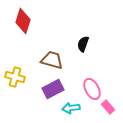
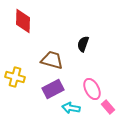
red diamond: rotated 15 degrees counterclockwise
cyan arrow: rotated 18 degrees clockwise
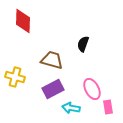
pink rectangle: rotated 32 degrees clockwise
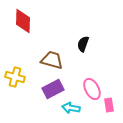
pink rectangle: moved 1 px right, 2 px up
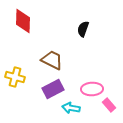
black semicircle: moved 15 px up
brown trapezoid: rotated 10 degrees clockwise
pink ellipse: rotated 65 degrees counterclockwise
pink rectangle: rotated 32 degrees counterclockwise
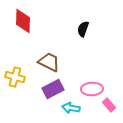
brown trapezoid: moved 3 px left, 2 px down
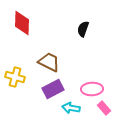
red diamond: moved 1 px left, 2 px down
pink rectangle: moved 5 px left, 3 px down
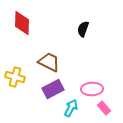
cyan arrow: rotated 108 degrees clockwise
